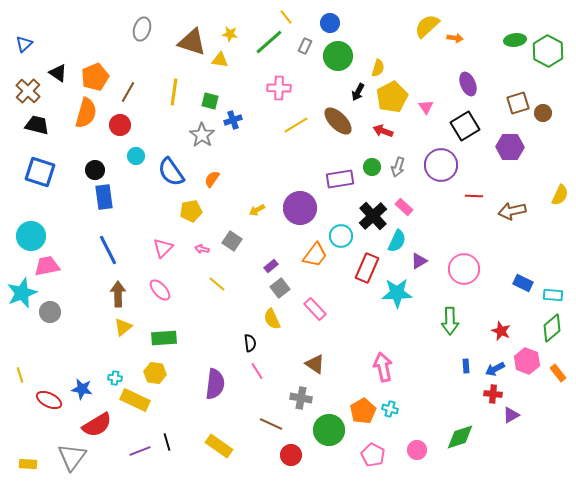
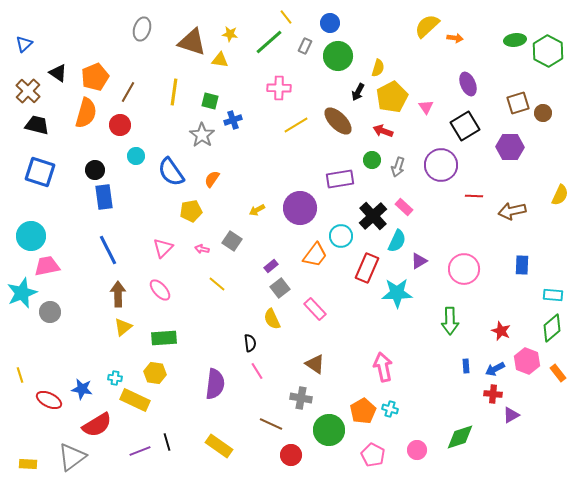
green circle at (372, 167): moved 7 px up
blue rectangle at (523, 283): moved 1 px left, 18 px up; rotated 66 degrees clockwise
gray triangle at (72, 457): rotated 16 degrees clockwise
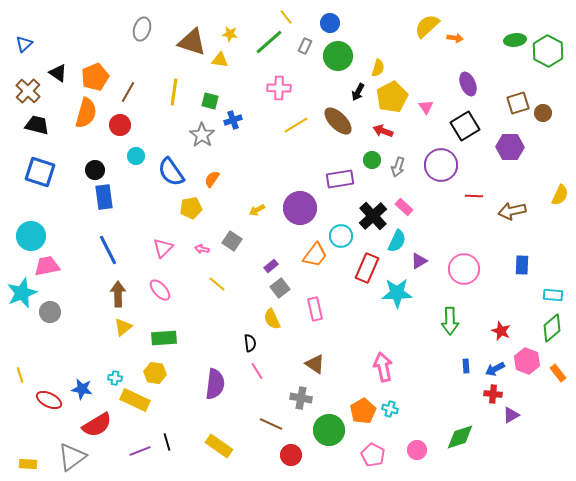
yellow pentagon at (191, 211): moved 3 px up
pink rectangle at (315, 309): rotated 30 degrees clockwise
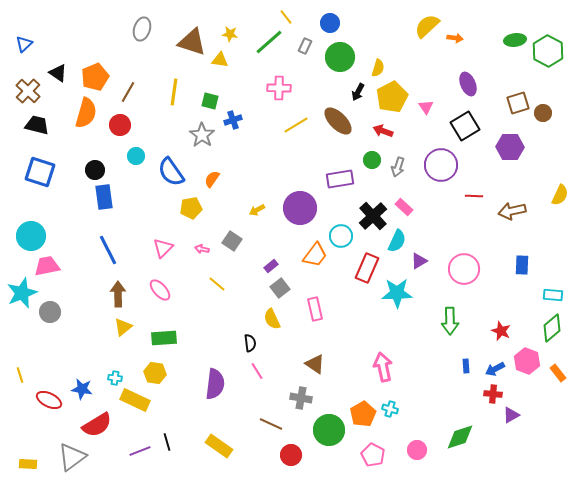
green circle at (338, 56): moved 2 px right, 1 px down
orange pentagon at (363, 411): moved 3 px down
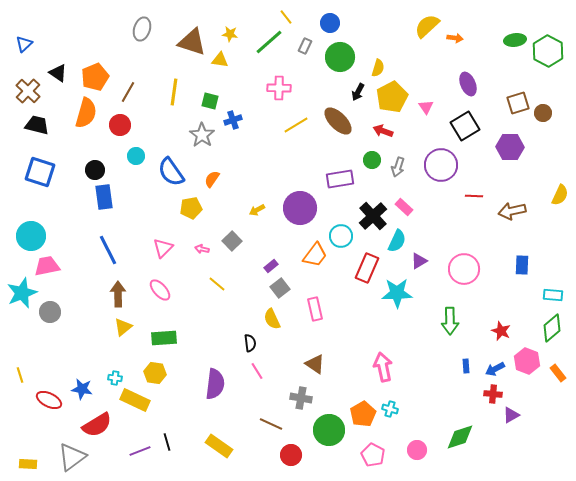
gray square at (232, 241): rotated 12 degrees clockwise
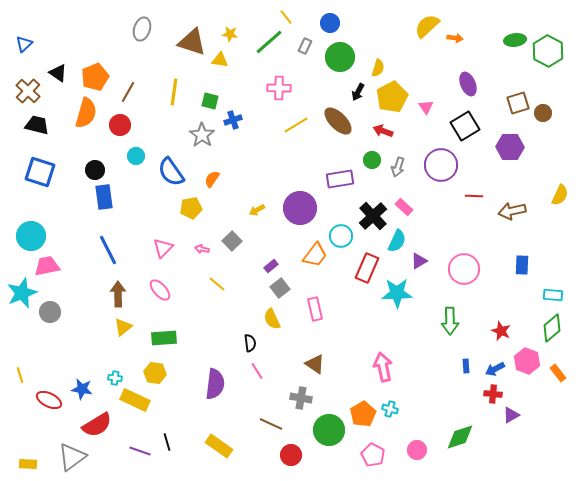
purple line at (140, 451): rotated 40 degrees clockwise
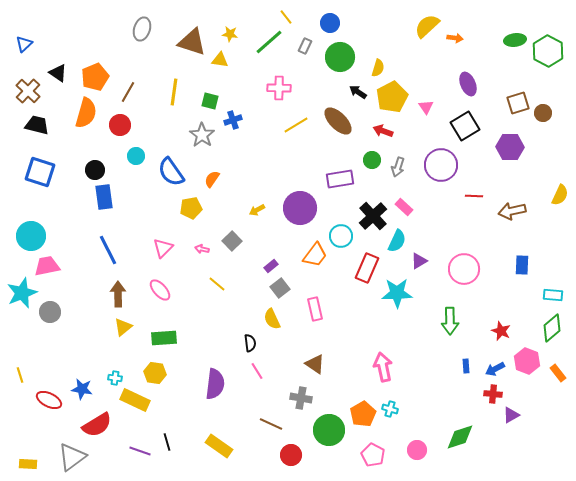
black arrow at (358, 92): rotated 96 degrees clockwise
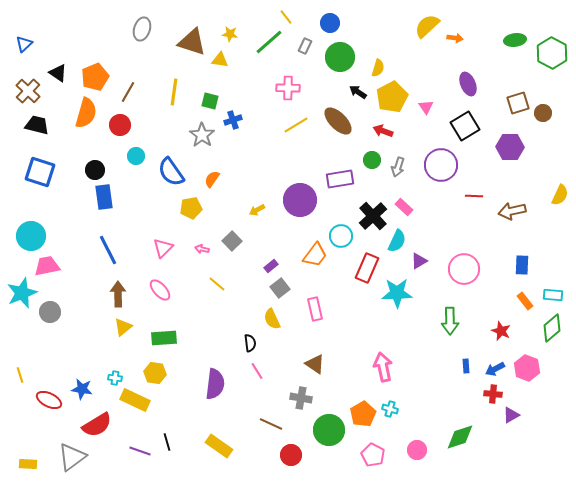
green hexagon at (548, 51): moved 4 px right, 2 px down
pink cross at (279, 88): moved 9 px right
purple circle at (300, 208): moved 8 px up
pink hexagon at (527, 361): moved 7 px down
orange rectangle at (558, 373): moved 33 px left, 72 px up
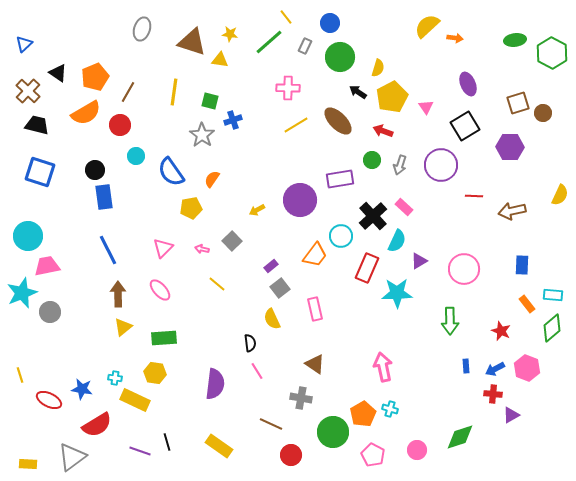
orange semicircle at (86, 113): rotated 44 degrees clockwise
gray arrow at (398, 167): moved 2 px right, 2 px up
cyan circle at (31, 236): moved 3 px left
orange rectangle at (525, 301): moved 2 px right, 3 px down
green circle at (329, 430): moved 4 px right, 2 px down
